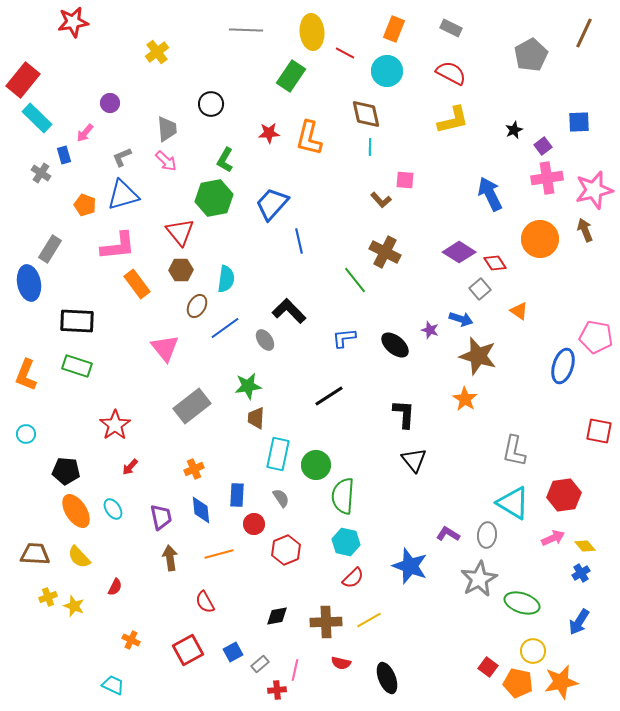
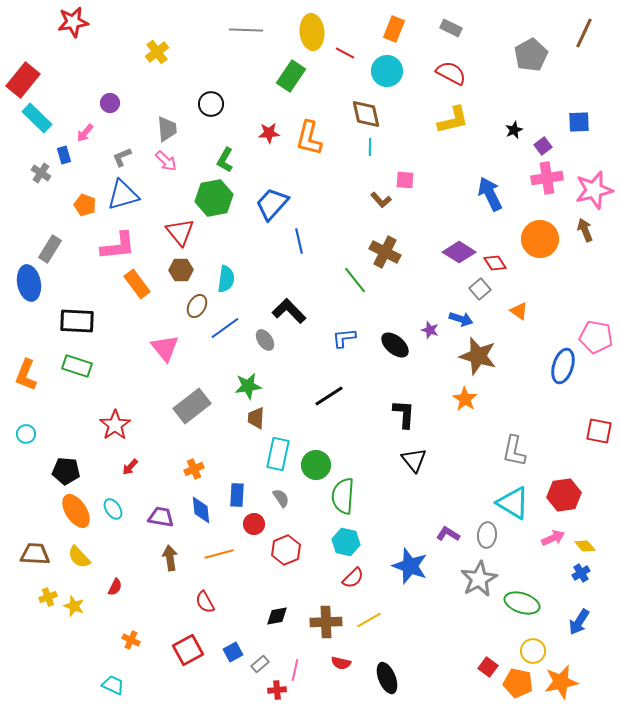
purple trapezoid at (161, 517): rotated 68 degrees counterclockwise
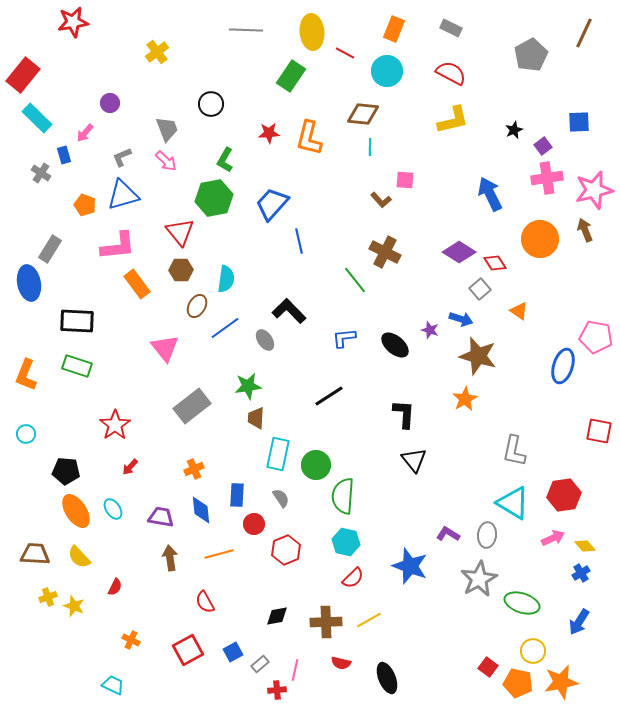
red rectangle at (23, 80): moved 5 px up
brown diamond at (366, 114): moved 3 px left; rotated 72 degrees counterclockwise
gray trapezoid at (167, 129): rotated 16 degrees counterclockwise
orange star at (465, 399): rotated 10 degrees clockwise
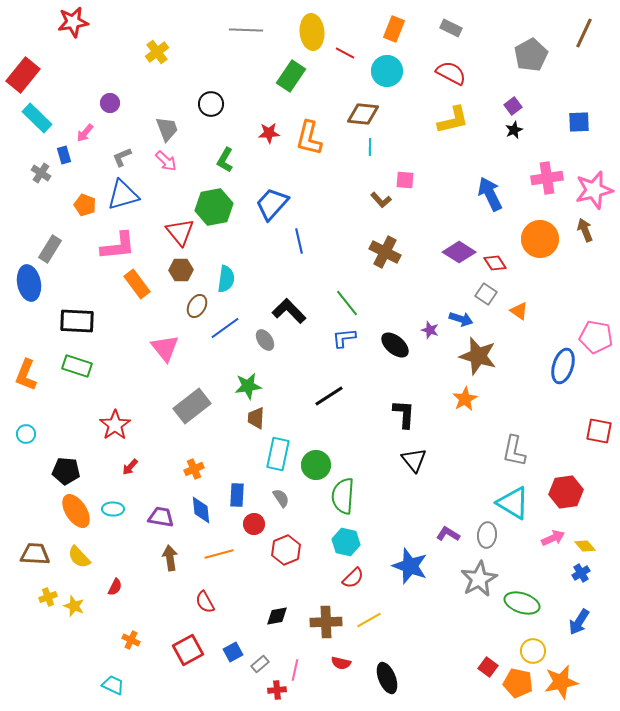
purple square at (543, 146): moved 30 px left, 40 px up
green hexagon at (214, 198): moved 9 px down
green line at (355, 280): moved 8 px left, 23 px down
gray square at (480, 289): moved 6 px right, 5 px down; rotated 15 degrees counterclockwise
red hexagon at (564, 495): moved 2 px right, 3 px up
cyan ellipse at (113, 509): rotated 55 degrees counterclockwise
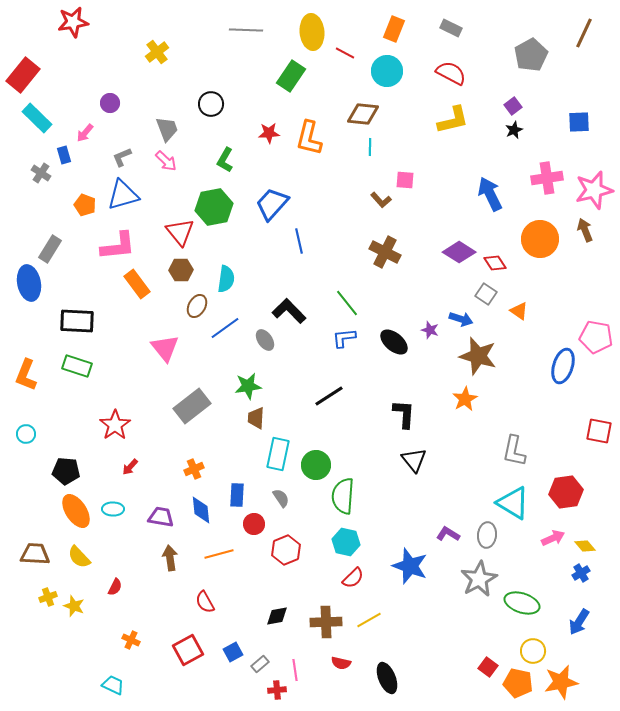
black ellipse at (395, 345): moved 1 px left, 3 px up
pink line at (295, 670): rotated 20 degrees counterclockwise
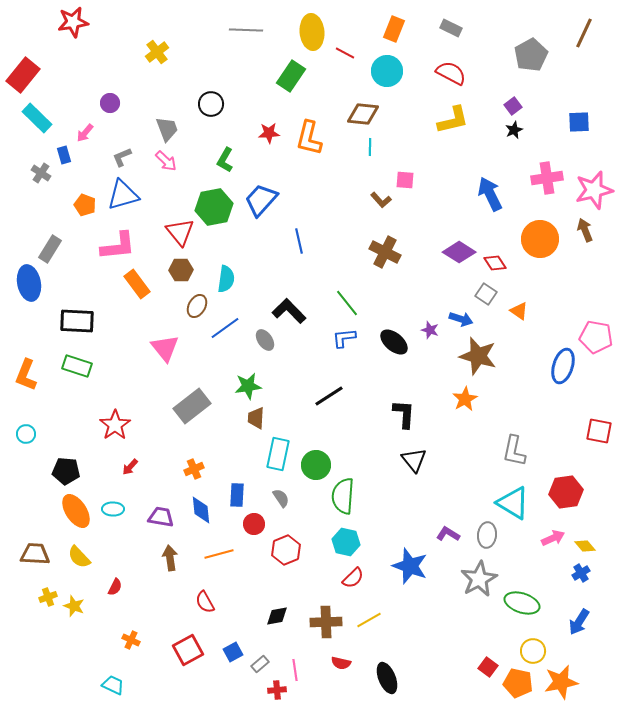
blue trapezoid at (272, 204): moved 11 px left, 4 px up
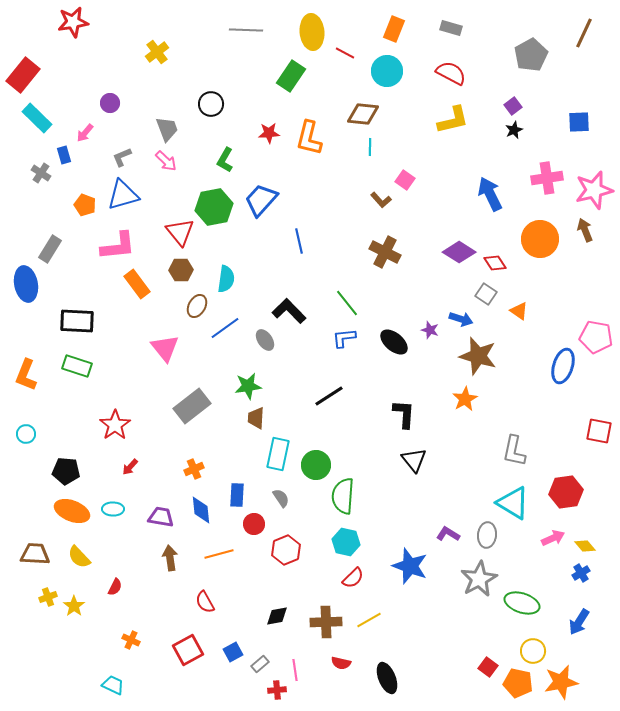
gray rectangle at (451, 28): rotated 10 degrees counterclockwise
pink square at (405, 180): rotated 30 degrees clockwise
blue ellipse at (29, 283): moved 3 px left, 1 px down
orange ellipse at (76, 511): moved 4 px left; rotated 36 degrees counterclockwise
yellow star at (74, 606): rotated 15 degrees clockwise
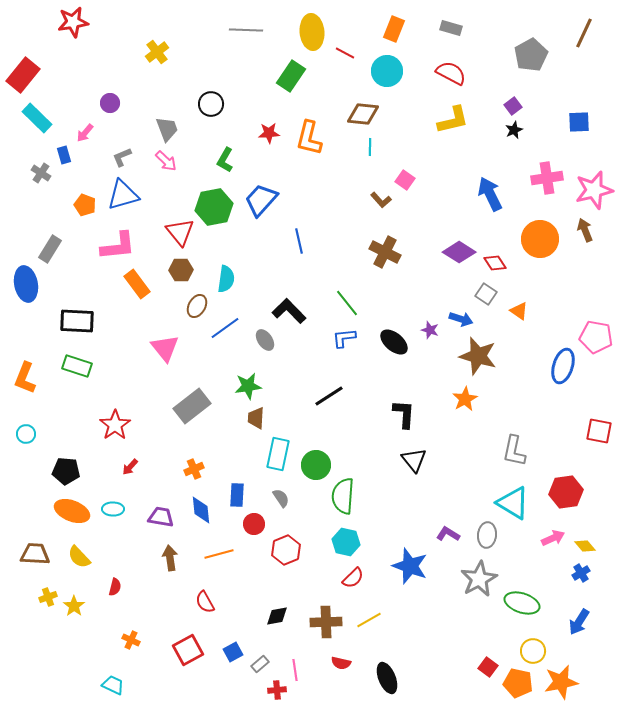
orange L-shape at (26, 375): moved 1 px left, 3 px down
red semicircle at (115, 587): rotated 12 degrees counterclockwise
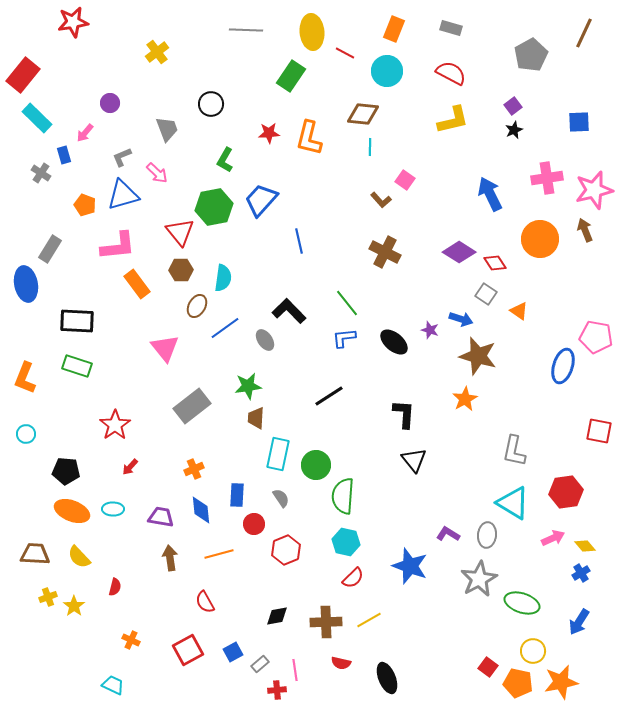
pink arrow at (166, 161): moved 9 px left, 12 px down
cyan semicircle at (226, 279): moved 3 px left, 1 px up
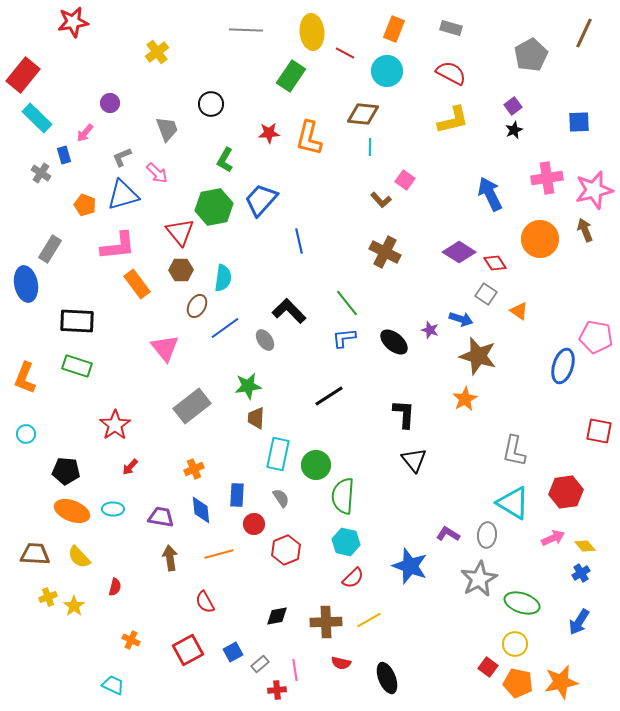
yellow circle at (533, 651): moved 18 px left, 7 px up
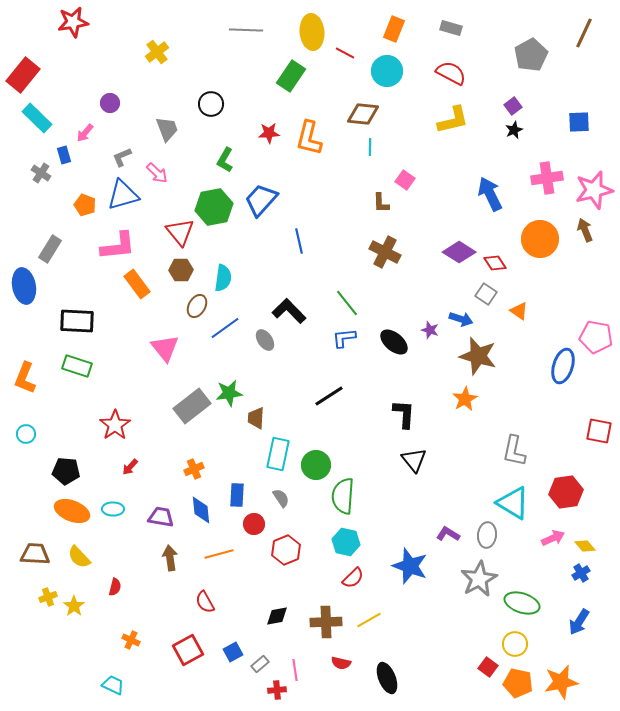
brown L-shape at (381, 200): moved 3 px down; rotated 40 degrees clockwise
blue ellipse at (26, 284): moved 2 px left, 2 px down
green star at (248, 386): moved 19 px left, 7 px down
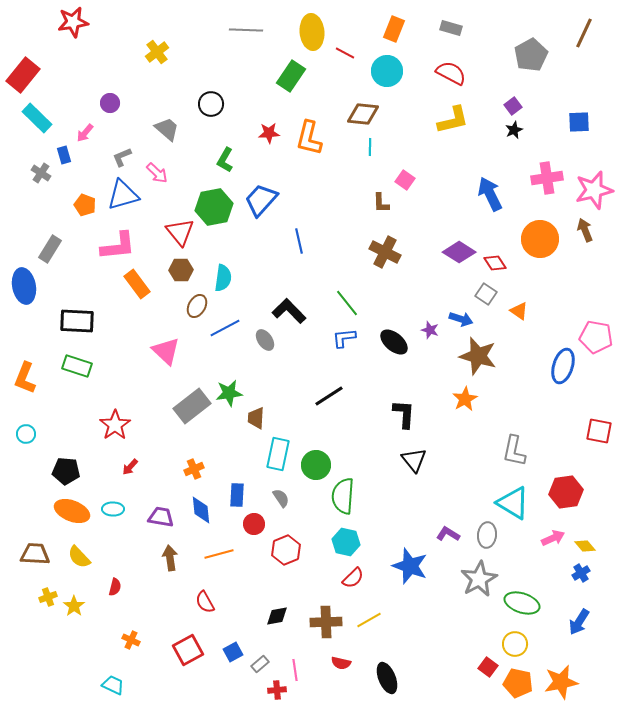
gray trapezoid at (167, 129): rotated 28 degrees counterclockwise
blue line at (225, 328): rotated 8 degrees clockwise
pink triangle at (165, 348): moved 1 px right, 3 px down; rotated 8 degrees counterclockwise
